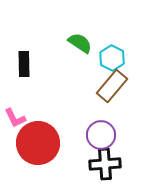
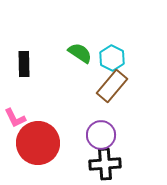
green semicircle: moved 10 px down
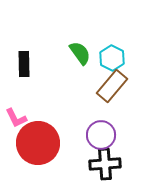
green semicircle: rotated 20 degrees clockwise
pink L-shape: moved 1 px right
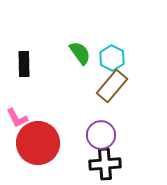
pink L-shape: moved 1 px right
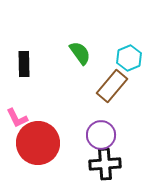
cyan hexagon: moved 17 px right; rotated 10 degrees clockwise
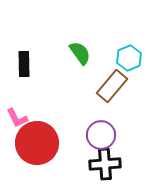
red circle: moved 1 px left
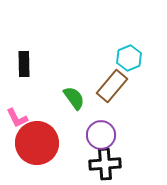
green semicircle: moved 6 px left, 45 px down
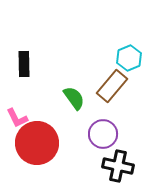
purple circle: moved 2 px right, 1 px up
black cross: moved 13 px right, 2 px down; rotated 16 degrees clockwise
